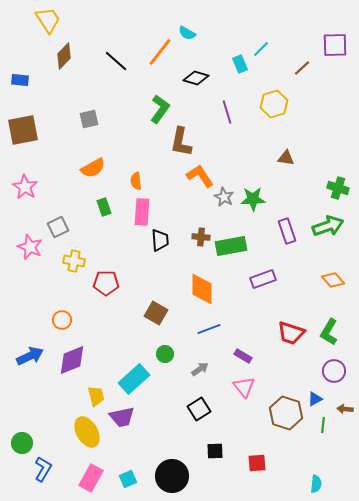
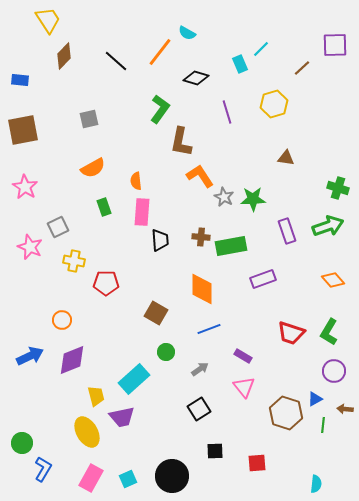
green circle at (165, 354): moved 1 px right, 2 px up
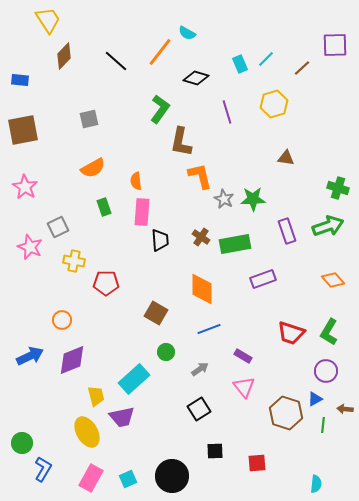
cyan line at (261, 49): moved 5 px right, 10 px down
orange L-shape at (200, 176): rotated 20 degrees clockwise
gray star at (224, 197): moved 2 px down
brown cross at (201, 237): rotated 30 degrees clockwise
green rectangle at (231, 246): moved 4 px right, 2 px up
purple circle at (334, 371): moved 8 px left
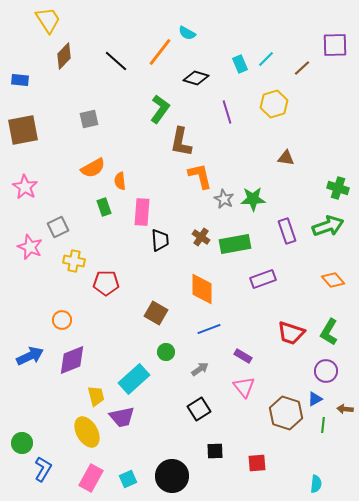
orange semicircle at (136, 181): moved 16 px left
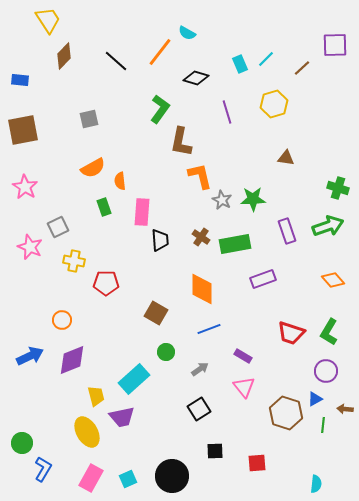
gray star at (224, 199): moved 2 px left, 1 px down
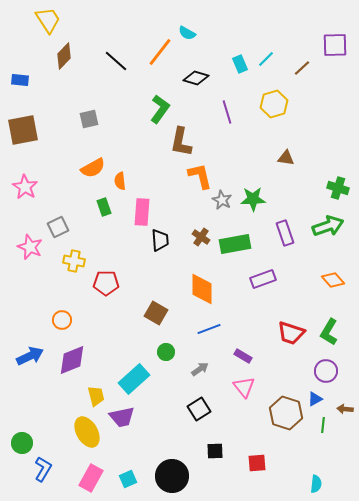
purple rectangle at (287, 231): moved 2 px left, 2 px down
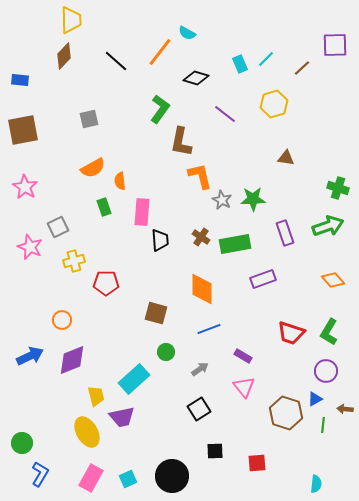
yellow trapezoid at (48, 20): moved 23 px right; rotated 32 degrees clockwise
purple line at (227, 112): moved 2 px left, 2 px down; rotated 35 degrees counterclockwise
yellow cross at (74, 261): rotated 25 degrees counterclockwise
brown square at (156, 313): rotated 15 degrees counterclockwise
blue L-shape at (43, 469): moved 3 px left, 5 px down
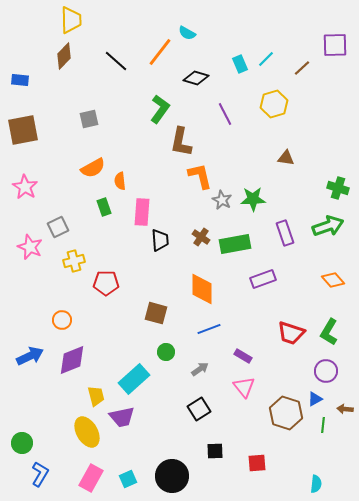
purple line at (225, 114): rotated 25 degrees clockwise
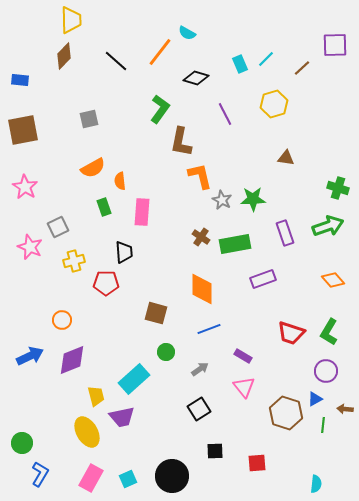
black trapezoid at (160, 240): moved 36 px left, 12 px down
